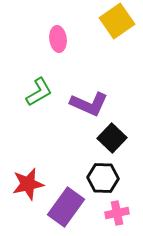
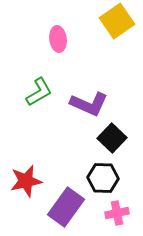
red star: moved 2 px left, 3 px up
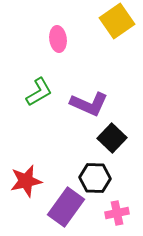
black hexagon: moved 8 px left
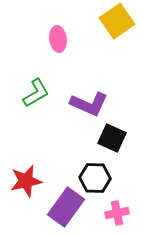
green L-shape: moved 3 px left, 1 px down
black square: rotated 20 degrees counterclockwise
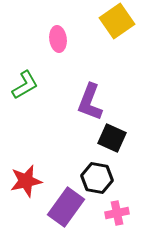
green L-shape: moved 11 px left, 8 px up
purple L-shape: moved 1 px right, 2 px up; rotated 87 degrees clockwise
black hexagon: moved 2 px right; rotated 8 degrees clockwise
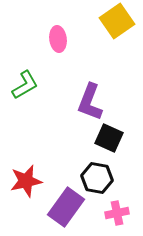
black square: moved 3 px left
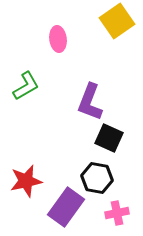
green L-shape: moved 1 px right, 1 px down
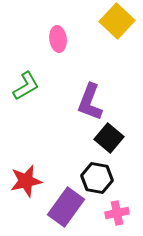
yellow square: rotated 12 degrees counterclockwise
black square: rotated 16 degrees clockwise
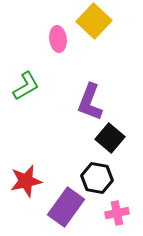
yellow square: moved 23 px left
black square: moved 1 px right
